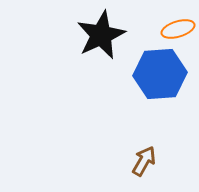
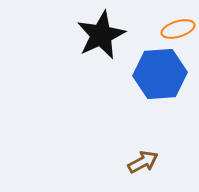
brown arrow: moved 1 px left, 1 px down; rotated 32 degrees clockwise
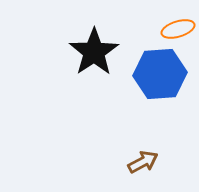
black star: moved 7 px left, 17 px down; rotated 9 degrees counterclockwise
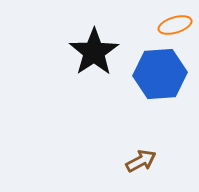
orange ellipse: moved 3 px left, 4 px up
brown arrow: moved 2 px left, 1 px up
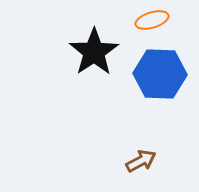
orange ellipse: moved 23 px left, 5 px up
blue hexagon: rotated 6 degrees clockwise
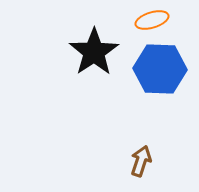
blue hexagon: moved 5 px up
brown arrow: rotated 44 degrees counterclockwise
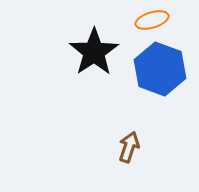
blue hexagon: rotated 18 degrees clockwise
brown arrow: moved 12 px left, 14 px up
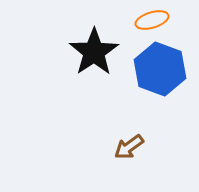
brown arrow: rotated 144 degrees counterclockwise
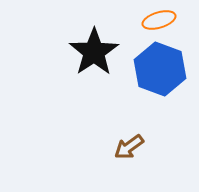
orange ellipse: moved 7 px right
